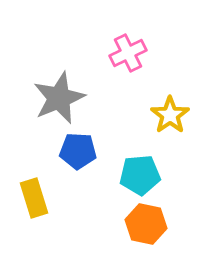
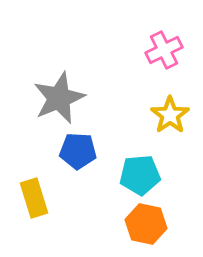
pink cross: moved 36 px right, 3 px up
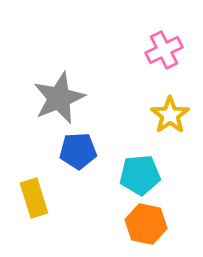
blue pentagon: rotated 6 degrees counterclockwise
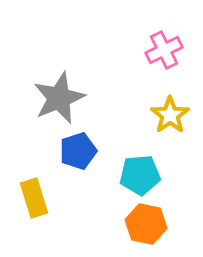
blue pentagon: rotated 15 degrees counterclockwise
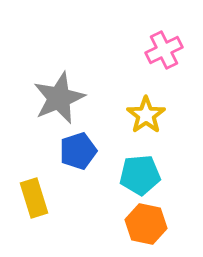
yellow star: moved 24 px left
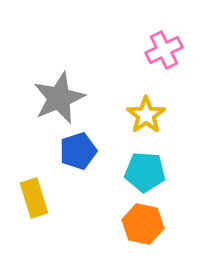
cyan pentagon: moved 5 px right, 3 px up; rotated 9 degrees clockwise
orange hexagon: moved 3 px left
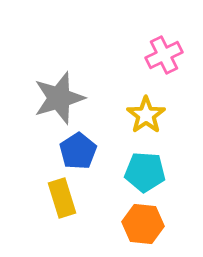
pink cross: moved 5 px down
gray star: rotated 6 degrees clockwise
blue pentagon: rotated 15 degrees counterclockwise
yellow rectangle: moved 28 px right
orange hexagon: rotated 6 degrees counterclockwise
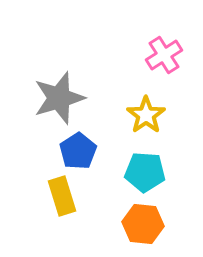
pink cross: rotated 6 degrees counterclockwise
yellow rectangle: moved 2 px up
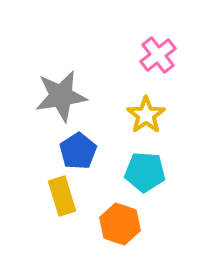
pink cross: moved 6 px left; rotated 6 degrees counterclockwise
gray star: moved 2 px right, 2 px up; rotated 8 degrees clockwise
orange hexagon: moved 23 px left; rotated 12 degrees clockwise
